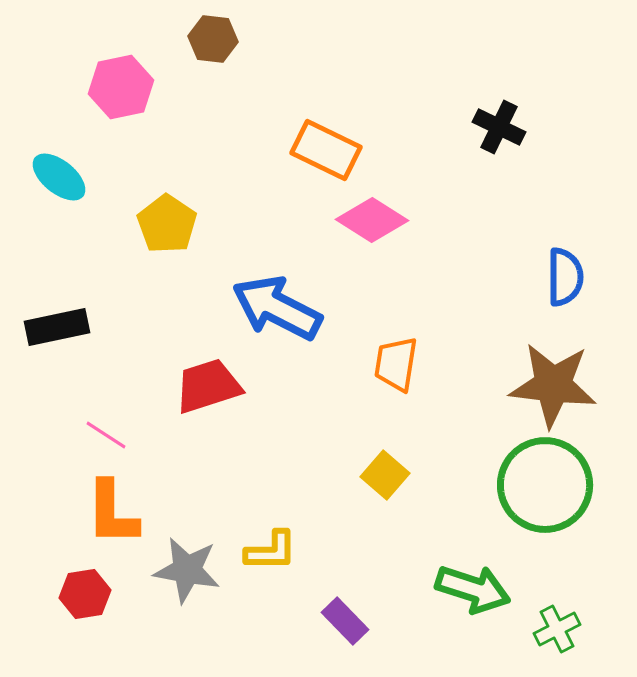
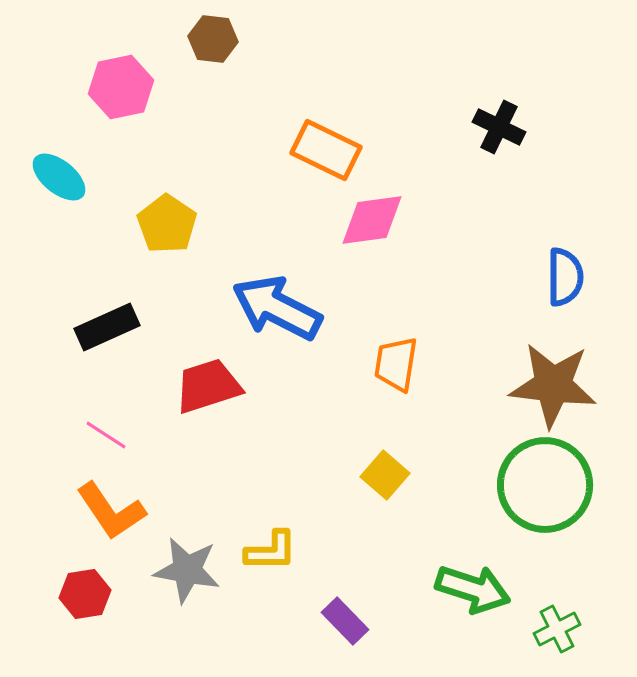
pink diamond: rotated 40 degrees counterclockwise
black rectangle: moved 50 px right; rotated 12 degrees counterclockwise
orange L-shape: moved 1 px left, 2 px up; rotated 34 degrees counterclockwise
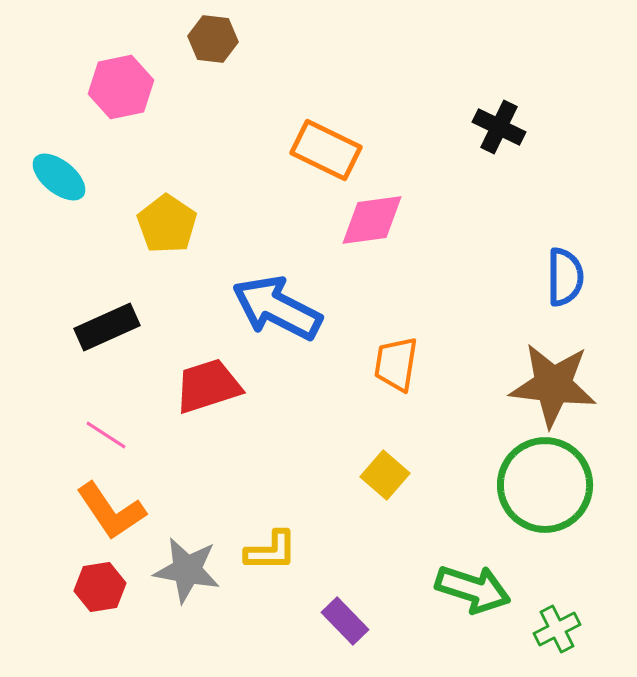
red hexagon: moved 15 px right, 7 px up
